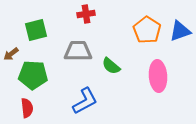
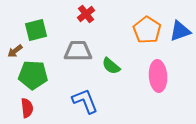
red cross: rotated 30 degrees counterclockwise
brown arrow: moved 4 px right, 3 px up
blue L-shape: rotated 84 degrees counterclockwise
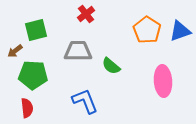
pink ellipse: moved 5 px right, 5 px down
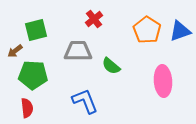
red cross: moved 8 px right, 5 px down
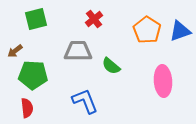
green square: moved 11 px up
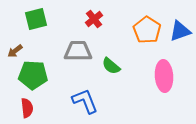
pink ellipse: moved 1 px right, 5 px up
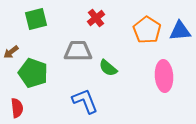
red cross: moved 2 px right, 1 px up
blue triangle: rotated 15 degrees clockwise
brown arrow: moved 4 px left, 1 px down
green semicircle: moved 3 px left, 2 px down
green pentagon: moved 2 px up; rotated 16 degrees clockwise
red semicircle: moved 10 px left
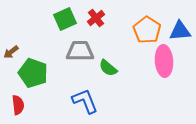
green square: moved 29 px right; rotated 10 degrees counterclockwise
gray trapezoid: moved 2 px right
pink ellipse: moved 15 px up
red semicircle: moved 1 px right, 3 px up
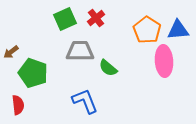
blue triangle: moved 2 px left, 1 px up
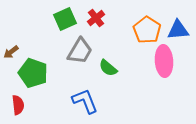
gray trapezoid: rotated 120 degrees clockwise
